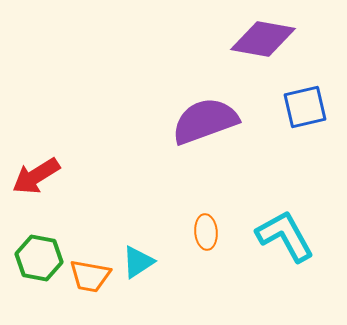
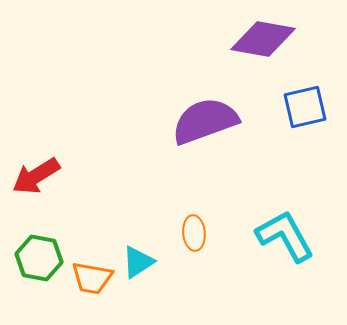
orange ellipse: moved 12 px left, 1 px down
orange trapezoid: moved 2 px right, 2 px down
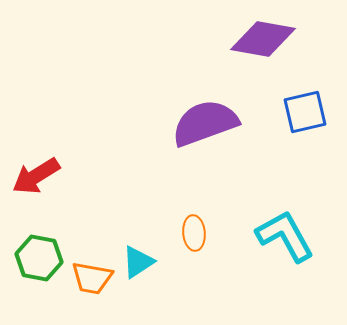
blue square: moved 5 px down
purple semicircle: moved 2 px down
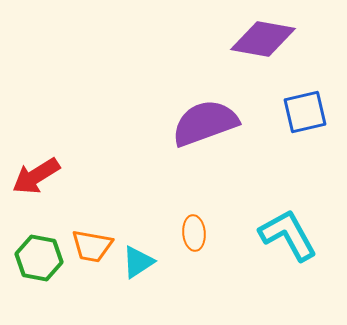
cyan L-shape: moved 3 px right, 1 px up
orange trapezoid: moved 32 px up
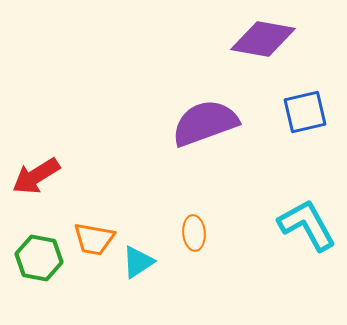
cyan L-shape: moved 19 px right, 10 px up
orange trapezoid: moved 2 px right, 7 px up
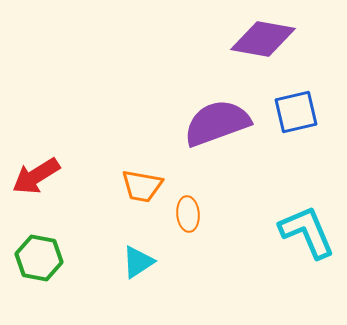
blue square: moved 9 px left
purple semicircle: moved 12 px right
cyan L-shape: moved 7 px down; rotated 6 degrees clockwise
orange ellipse: moved 6 px left, 19 px up
orange trapezoid: moved 48 px right, 53 px up
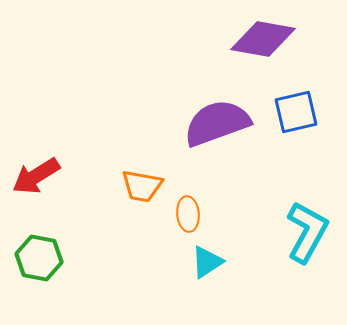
cyan L-shape: rotated 52 degrees clockwise
cyan triangle: moved 69 px right
